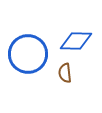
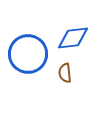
blue diamond: moved 3 px left, 3 px up; rotated 8 degrees counterclockwise
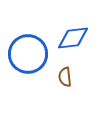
brown semicircle: moved 4 px down
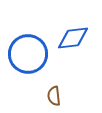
brown semicircle: moved 11 px left, 19 px down
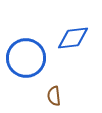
blue circle: moved 2 px left, 4 px down
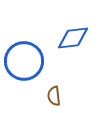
blue circle: moved 2 px left, 3 px down
